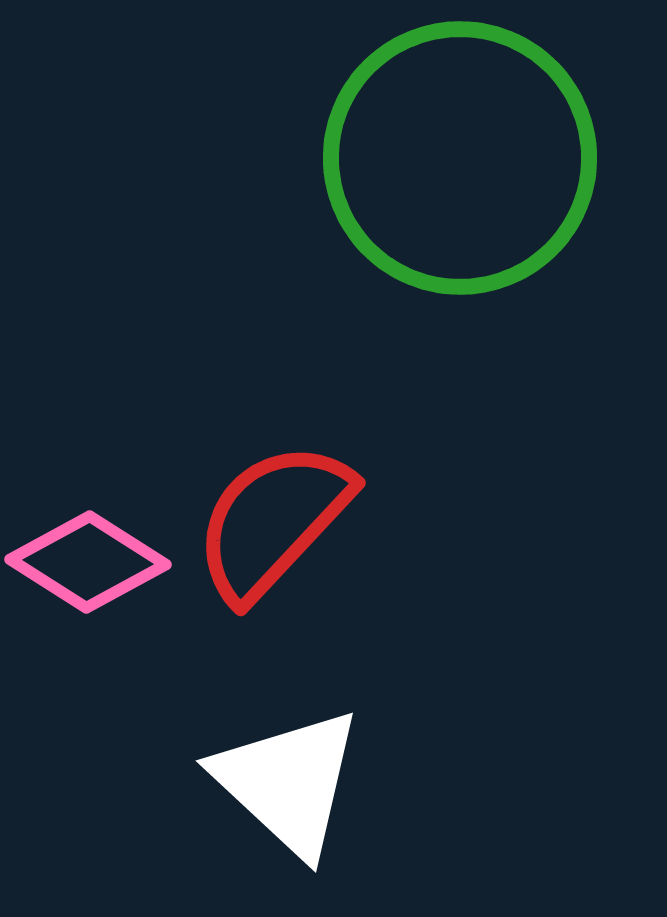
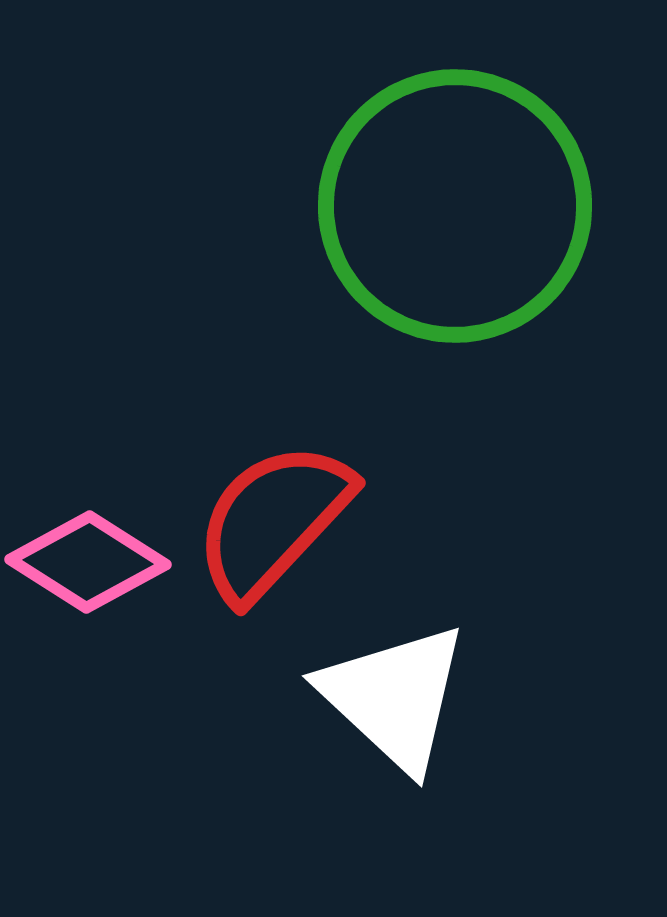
green circle: moved 5 px left, 48 px down
white triangle: moved 106 px right, 85 px up
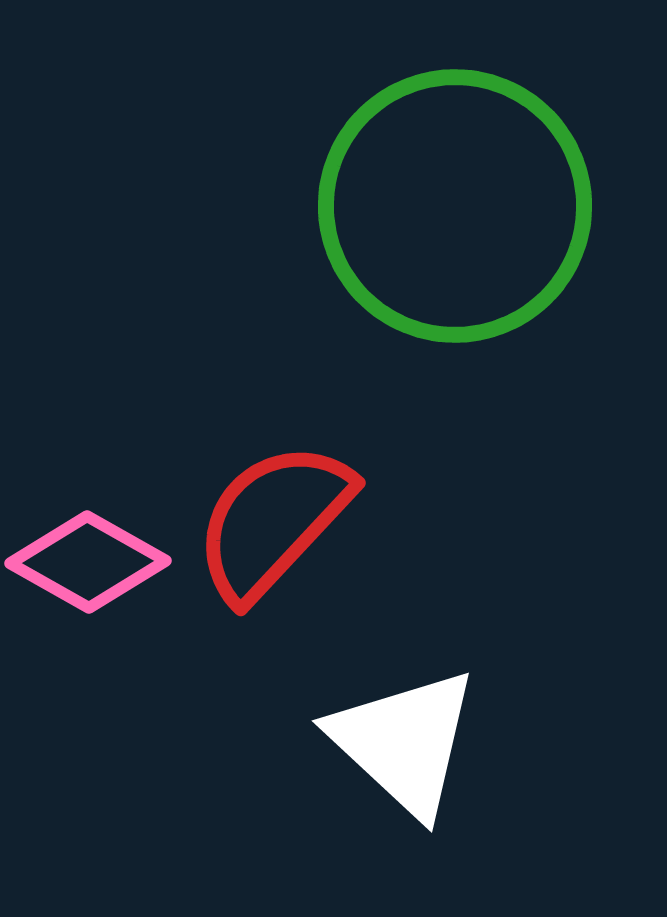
pink diamond: rotated 3 degrees counterclockwise
white triangle: moved 10 px right, 45 px down
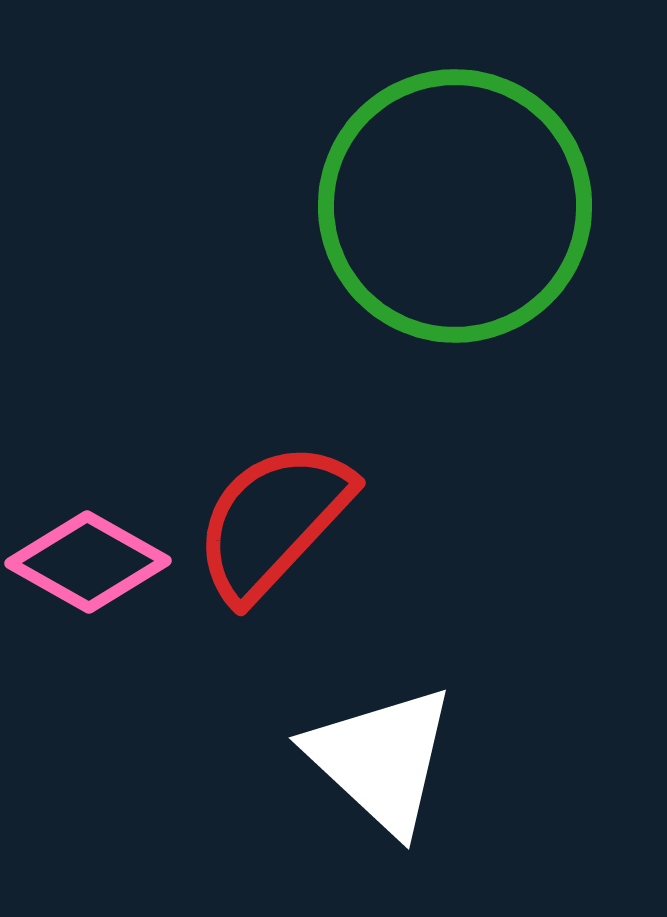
white triangle: moved 23 px left, 17 px down
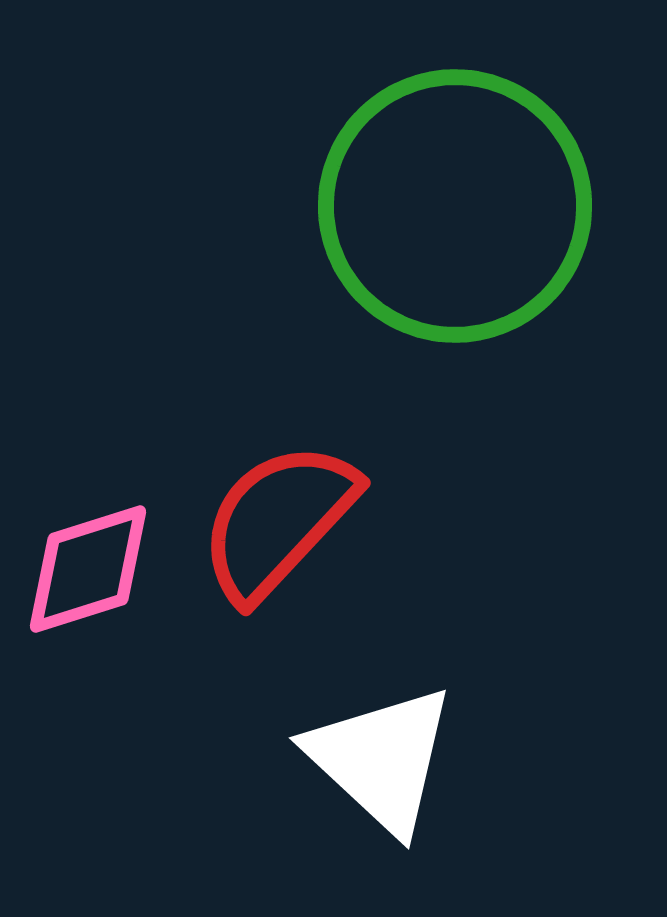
red semicircle: moved 5 px right
pink diamond: moved 7 px down; rotated 47 degrees counterclockwise
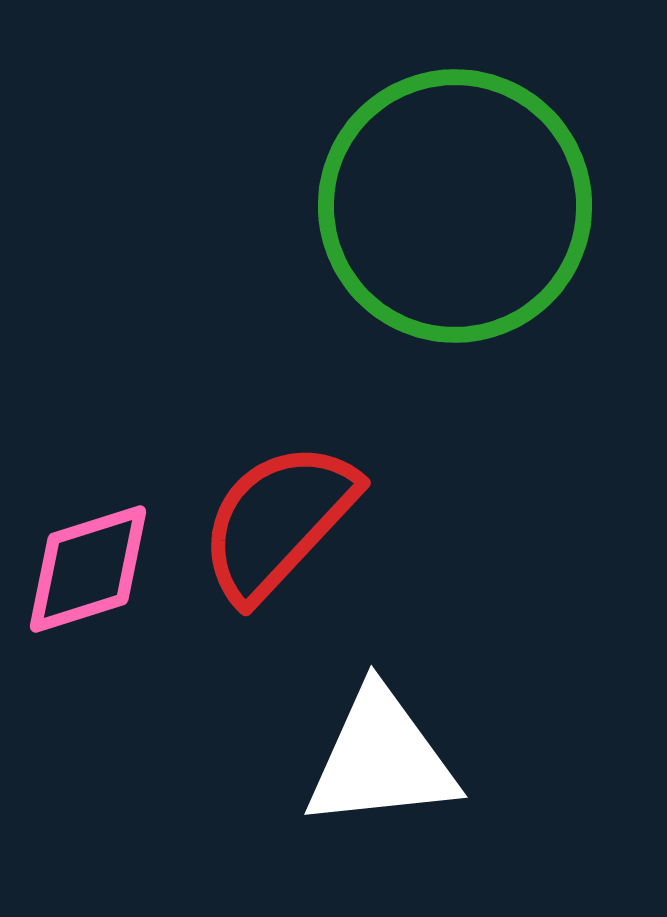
white triangle: rotated 49 degrees counterclockwise
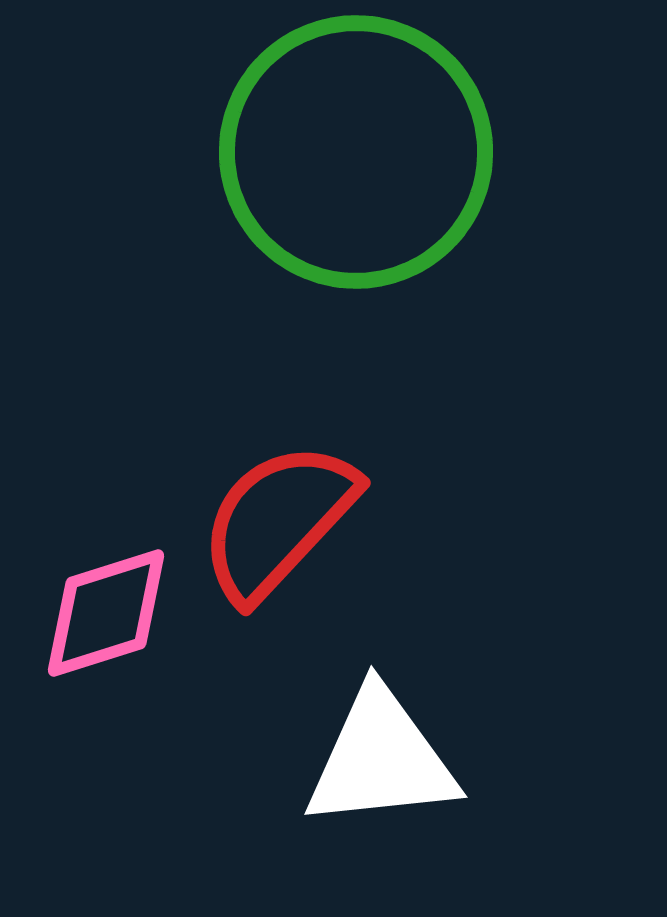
green circle: moved 99 px left, 54 px up
pink diamond: moved 18 px right, 44 px down
